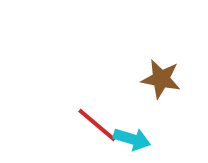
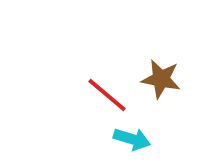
red line: moved 10 px right, 30 px up
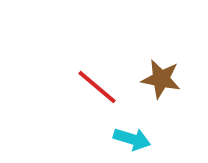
red line: moved 10 px left, 8 px up
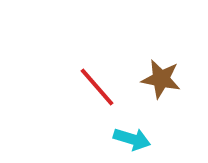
red line: rotated 9 degrees clockwise
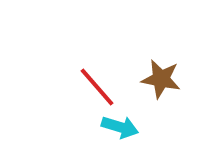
cyan arrow: moved 12 px left, 12 px up
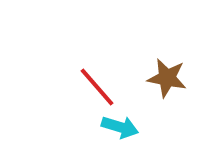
brown star: moved 6 px right, 1 px up
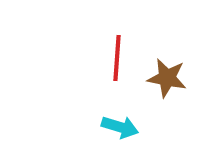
red line: moved 20 px right, 29 px up; rotated 45 degrees clockwise
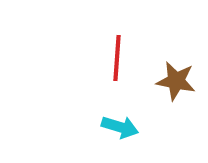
brown star: moved 9 px right, 3 px down
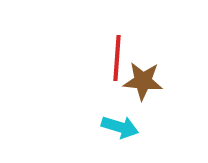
brown star: moved 33 px left; rotated 6 degrees counterclockwise
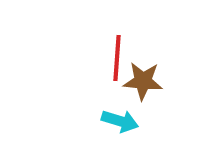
cyan arrow: moved 6 px up
